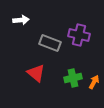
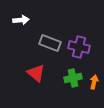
purple cross: moved 12 px down
orange arrow: rotated 16 degrees counterclockwise
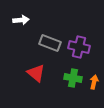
green cross: rotated 24 degrees clockwise
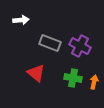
purple cross: moved 1 px right, 1 px up; rotated 15 degrees clockwise
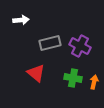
gray rectangle: rotated 35 degrees counterclockwise
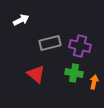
white arrow: rotated 21 degrees counterclockwise
purple cross: rotated 15 degrees counterclockwise
red triangle: moved 1 px down
green cross: moved 1 px right, 5 px up
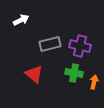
gray rectangle: moved 1 px down
red triangle: moved 2 px left
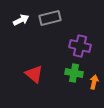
gray rectangle: moved 26 px up
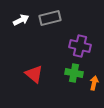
orange arrow: moved 1 px down
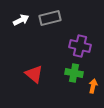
orange arrow: moved 1 px left, 3 px down
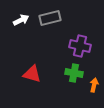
red triangle: moved 2 px left; rotated 24 degrees counterclockwise
orange arrow: moved 1 px right, 1 px up
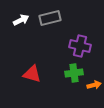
green cross: rotated 18 degrees counterclockwise
orange arrow: rotated 64 degrees clockwise
